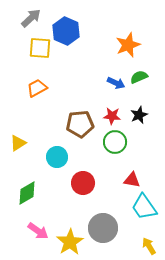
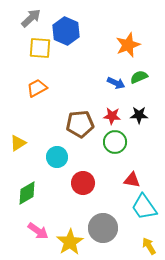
black star: rotated 24 degrees clockwise
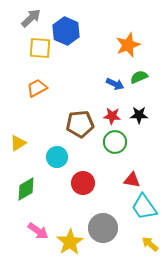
blue arrow: moved 1 px left, 1 px down
green diamond: moved 1 px left, 4 px up
yellow arrow: moved 1 px right, 2 px up; rotated 18 degrees counterclockwise
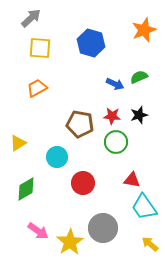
blue hexagon: moved 25 px right, 12 px down; rotated 8 degrees counterclockwise
orange star: moved 16 px right, 15 px up
black star: rotated 18 degrees counterclockwise
brown pentagon: rotated 16 degrees clockwise
green circle: moved 1 px right
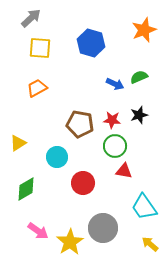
red star: moved 4 px down
green circle: moved 1 px left, 4 px down
red triangle: moved 8 px left, 9 px up
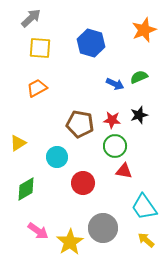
yellow arrow: moved 4 px left, 4 px up
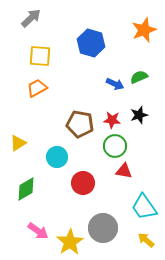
yellow square: moved 8 px down
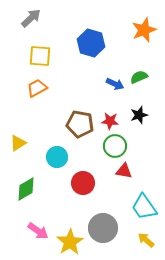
red star: moved 2 px left, 1 px down
